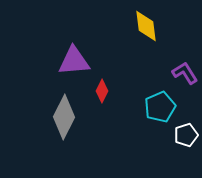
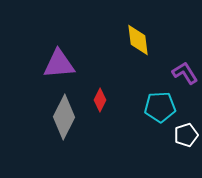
yellow diamond: moved 8 px left, 14 px down
purple triangle: moved 15 px left, 3 px down
red diamond: moved 2 px left, 9 px down
cyan pentagon: rotated 20 degrees clockwise
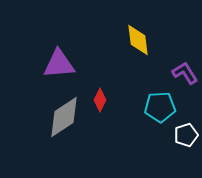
gray diamond: rotated 30 degrees clockwise
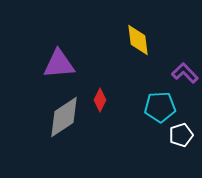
purple L-shape: rotated 12 degrees counterclockwise
white pentagon: moved 5 px left
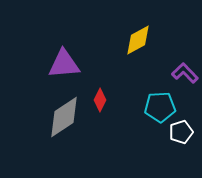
yellow diamond: rotated 68 degrees clockwise
purple triangle: moved 5 px right
white pentagon: moved 3 px up
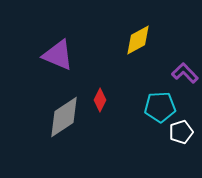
purple triangle: moved 6 px left, 9 px up; rotated 28 degrees clockwise
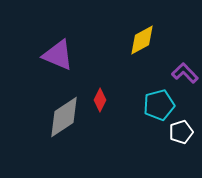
yellow diamond: moved 4 px right
cyan pentagon: moved 1 px left, 2 px up; rotated 12 degrees counterclockwise
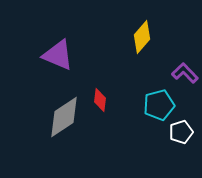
yellow diamond: moved 3 px up; rotated 20 degrees counterclockwise
red diamond: rotated 20 degrees counterclockwise
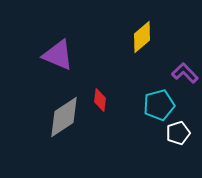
yellow diamond: rotated 8 degrees clockwise
white pentagon: moved 3 px left, 1 px down
